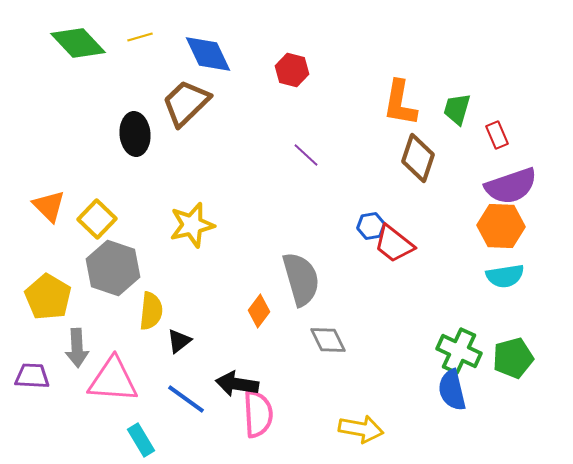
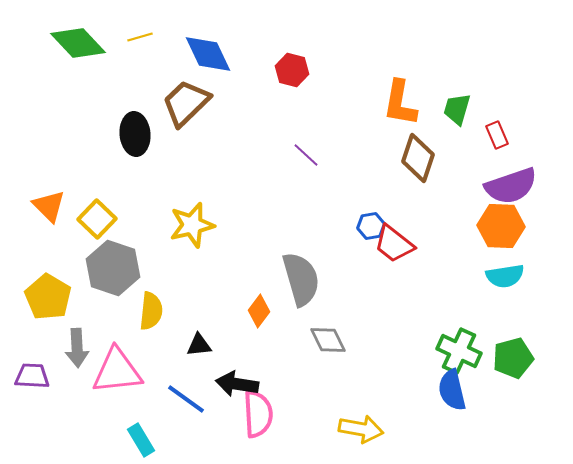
black triangle: moved 20 px right, 4 px down; rotated 32 degrees clockwise
pink triangle: moved 4 px right, 9 px up; rotated 10 degrees counterclockwise
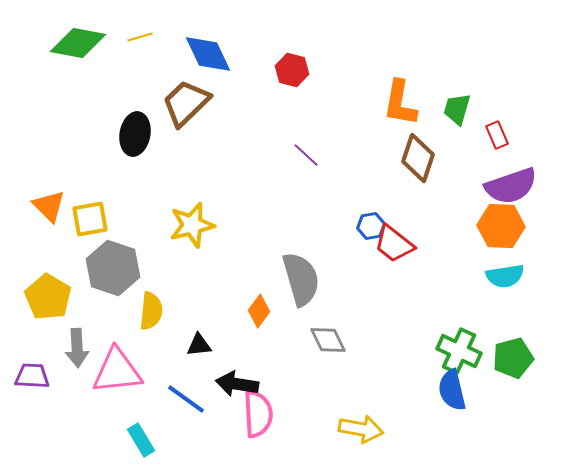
green diamond: rotated 36 degrees counterclockwise
black ellipse: rotated 15 degrees clockwise
yellow square: moved 7 px left; rotated 36 degrees clockwise
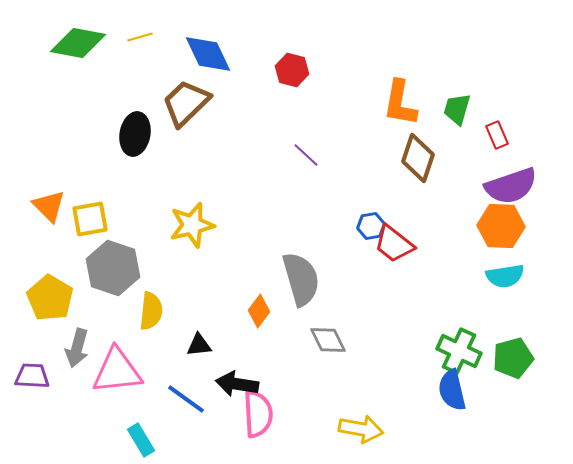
yellow pentagon: moved 2 px right, 1 px down
gray arrow: rotated 18 degrees clockwise
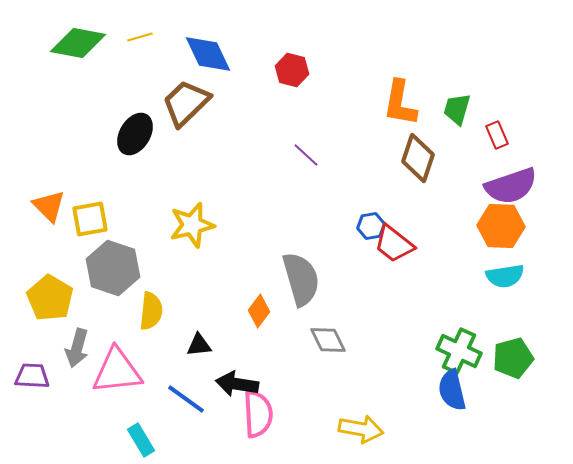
black ellipse: rotated 21 degrees clockwise
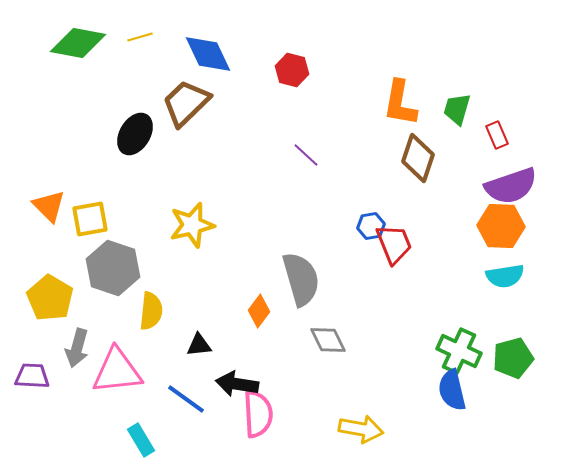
red trapezoid: rotated 150 degrees counterclockwise
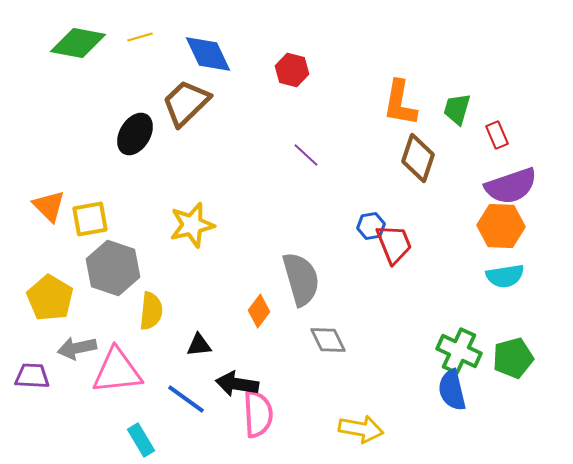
gray arrow: rotated 63 degrees clockwise
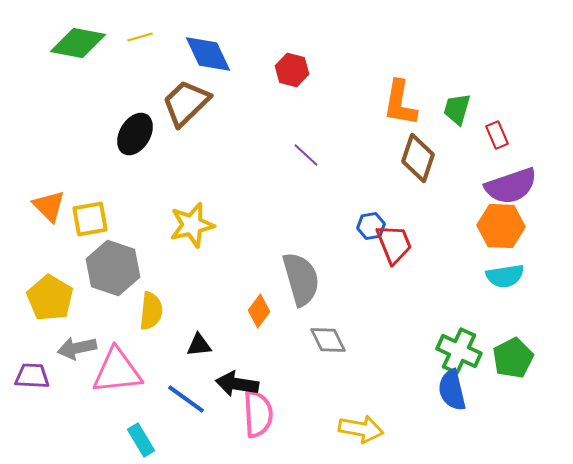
green pentagon: rotated 12 degrees counterclockwise
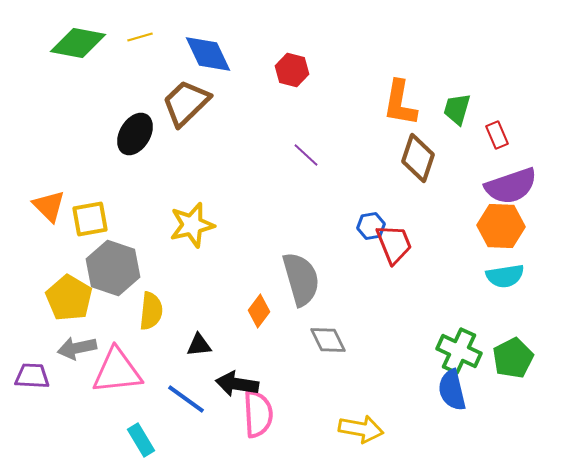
yellow pentagon: moved 19 px right
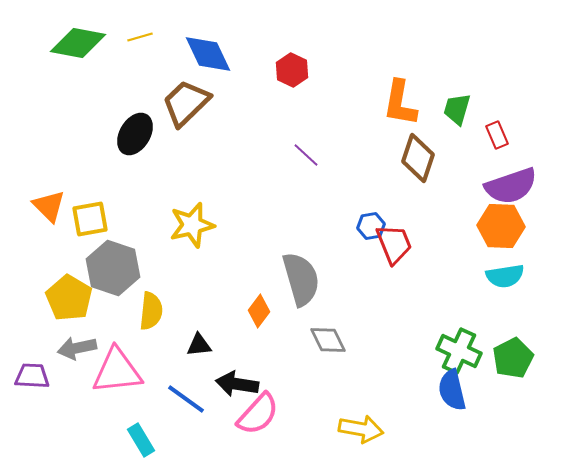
red hexagon: rotated 12 degrees clockwise
pink semicircle: rotated 45 degrees clockwise
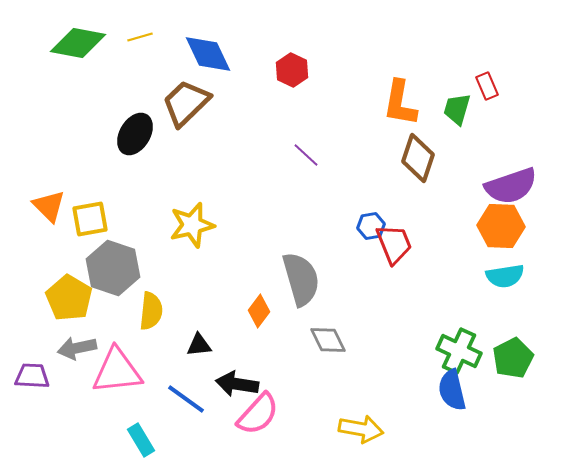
red rectangle: moved 10 px left, 49 px up
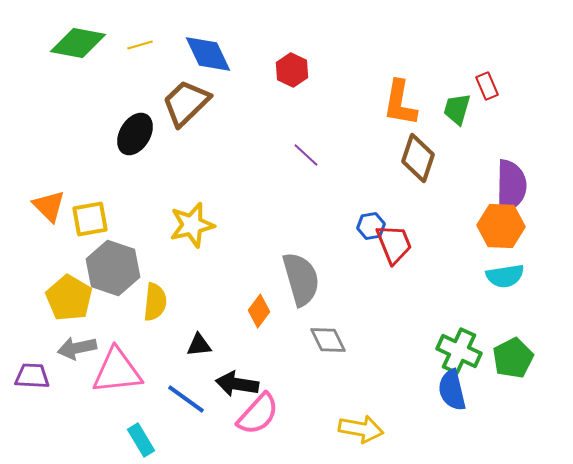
yellow line: moved 8 px down
purple semicircle: rotated 70 degrees counterclockwise
yellow semicircle: moved 4 px right, 9 px up
